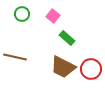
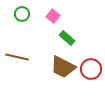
brown line: moved 2 px right
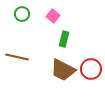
green rectangle: moved 3 px left, 1 px down; rotated 63 degrees clockwise
brown trapezoid: moved 3 px down
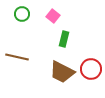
brown trapezoid: moved 1 px left, 2 px down
